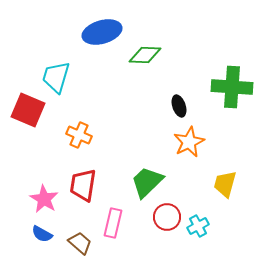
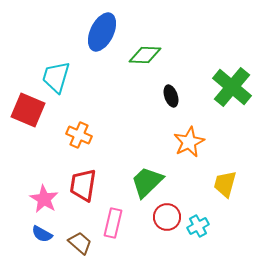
blue ellipse: rotated 48 degrees counterclockwise
green cross: rotated 36 degrees clockwise
black ellipse: moved 8 px left, 10 px up
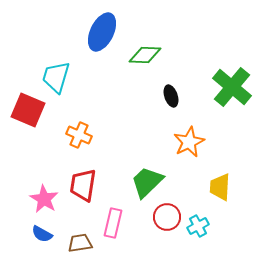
yellow trapezoid: moved 5 px left, 3 px down; rotated 12 degrees counterclockwise
brown trapezoid: rotated 50 degrees counterclockwise
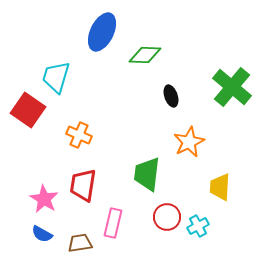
red square: rotated 12 degrees clockwise
green trapezoid: moved 8 px up; rotated 39 degrees counterclockwise
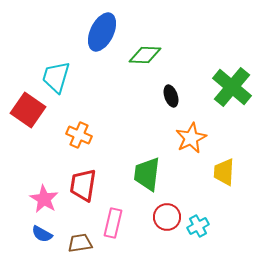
orange star: moved 2 px right, 4 px up
yellow trapezoid: moved 4 px right, 15 px up
